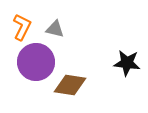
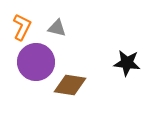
gray triangle: moved 2 px right, 1 px up
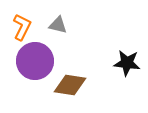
gray triangle: moved 1 px right, 3 px up
purple circle: moved 1 px left, 1 px up
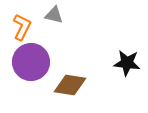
gray triangle: moved 4 px left, 10 px up
purple circle: moved 4 px left, 1 px down
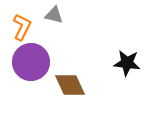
brown diamond: rotated 56 degrees clockwise
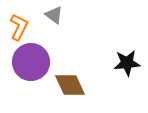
gray triangle: rotated 24 degrees clockwise
orange L-shape: moved 3 px left
black star: rotated 12 degrees counterclockwise
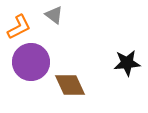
orange L-shape: rotated 36 degrees clockwise
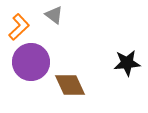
orange L-shape: rotated 16 degrees counterclockwise
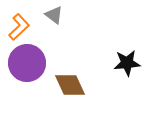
purple circle: moved 4 px left, 1 px down
